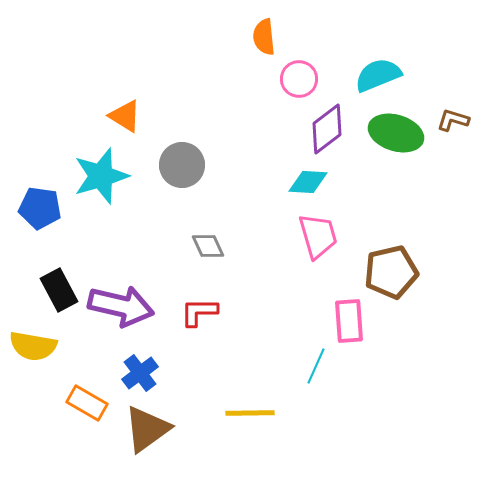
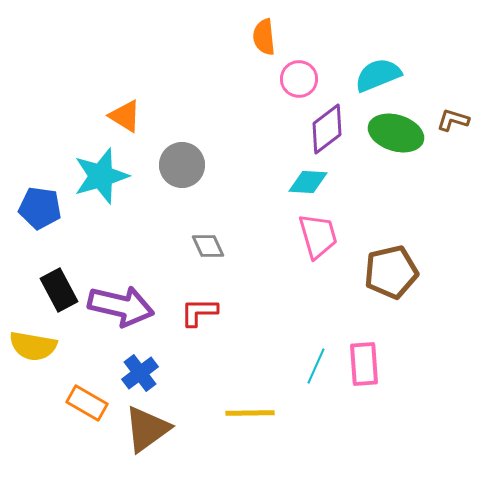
pink rectangle: moved 15 px right, 43 px down
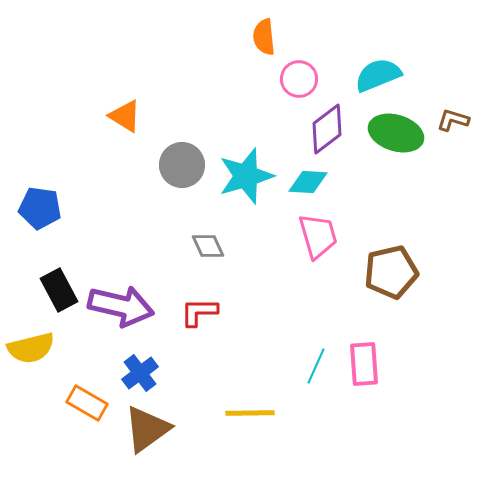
cyan star: moved 145 px right
yellow semicircle: moved 2 px left, 2 px down; rotated 24 degrees counterclockwise
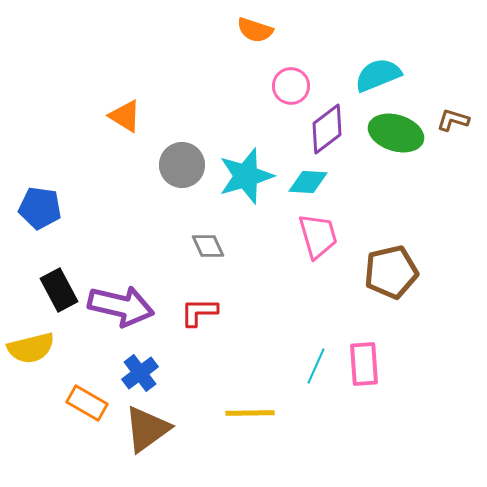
orange semicircle: moved 9 px left, 7 px up; rotated 66 degrees counterclockwise
pink circle: moved 8 px left, 7 px down
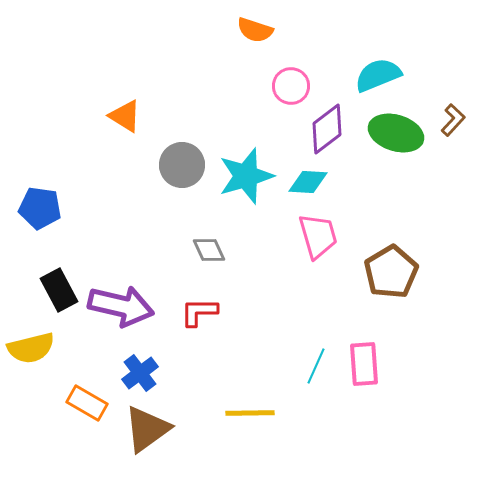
brown L-shape: rotated 116 degrees clockwise
gray diamond: moved 1 px right, 4 px down
brown pentagon: rotated 18 degrees counterclockwise
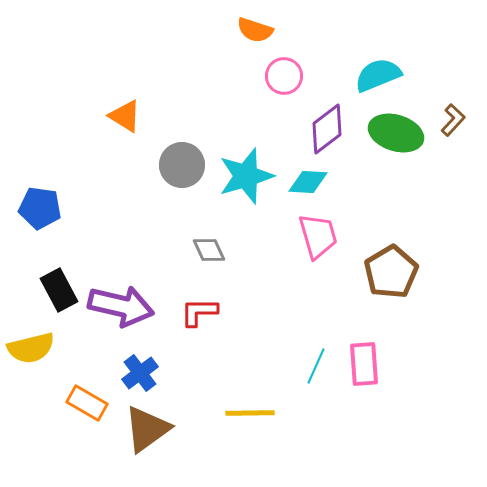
pink circle: moved 7 px left, 10 px up
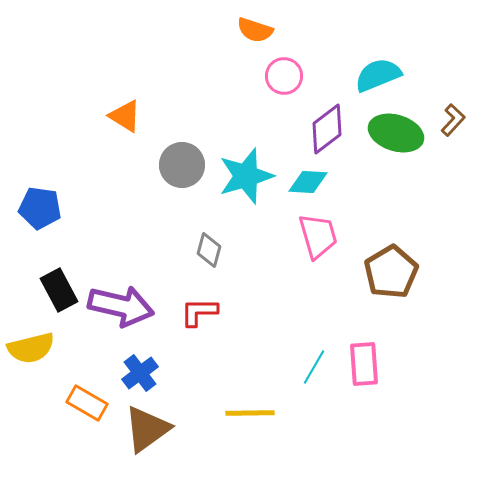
gray diamond: rotated 40 degrees clockwise
cyan line: moved 2 px left, 1 px down; rotated 6 degrees clockwise
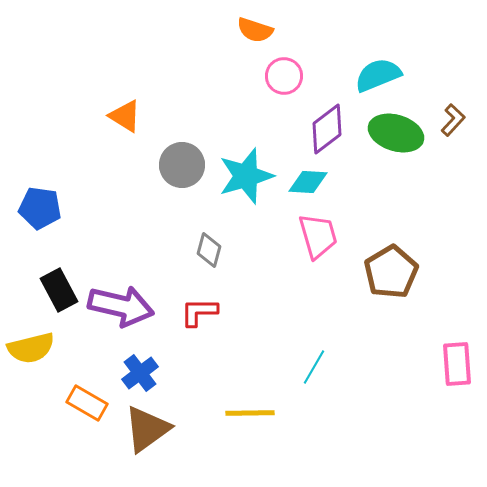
pink rectangle: moved 93 px right
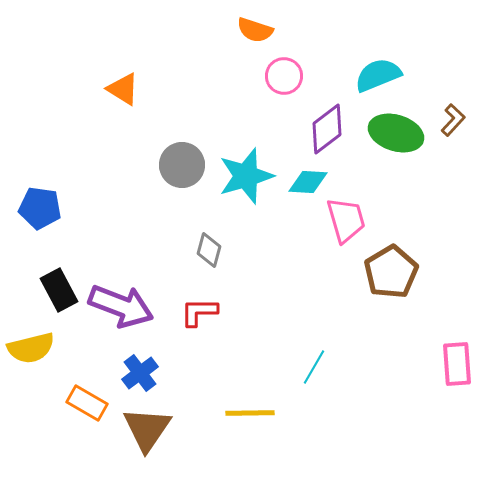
orange triangle: moved 2 px left, 27 px up
pink trapezoid: moved 28 px right, 16 px up
purple arrow: rotated 8 degrees clockwise
brown triangle: rotated 20 degrees counterclockwise
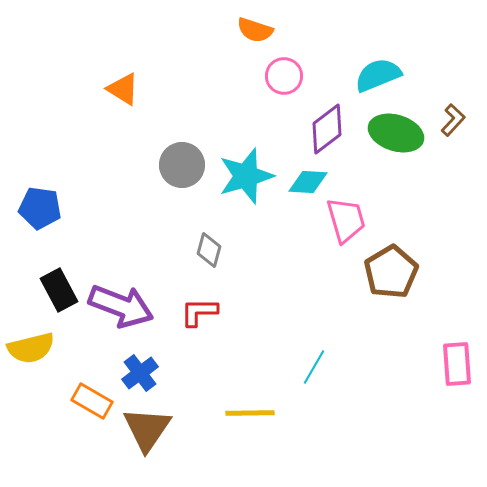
orange rectangle: moved 5 px right, 2 px up
